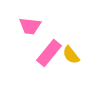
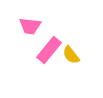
pink rectangle: moved 3 px up
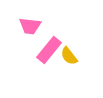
yellow semicircle: moved 2 px left, 1 px down
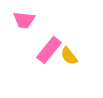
pink trapezoid: moved 6 px left, 6 px up
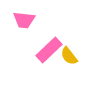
pink rectangle: rotated 8 degrees clockwise
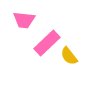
pink rectangle: moved 2 px left, 7 px up
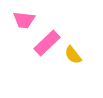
yellow semicircle: moved 4 px right, 1 px up
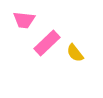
yellow semicircle: moved 2 px right, 2 px up
